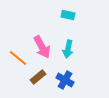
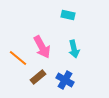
cyan arrow: moved 6 px right; rotated 24 degrees counterclockwise
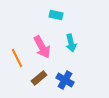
cyan rectangle: moved 12 px left
cyan arrow: moved 3 px left, 6 px up
orange line: moved 1 px left; rotated 24 degrees clockwise
brown rectangle: moved 1 px right, 1 px down
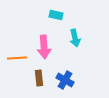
cyan arrow: moved 4 px right, 5 px up
pink arrow: moved 2 px right; rotated 25 degrees clockwise
orange line: rotated 66 degrees counterclockwise
brown rectangle: rotated 56 degrees counterclockwise
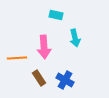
brown rectangle: rotated 28 degrees counterclockwise
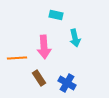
blue cross: moved 2 px right, 3 px down
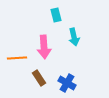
cyan rectangle: rotated 64 degrees clockwise
cyan arrow: moved 1 px left, 1 px up
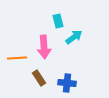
cyan rectangle: moved 2 px right, 6 px down
cyan arrow: rotated 114 degrees counterclockwise
blue cross: rotated 24 degrees counterclockwise
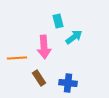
blue cross: moved 1 px right
